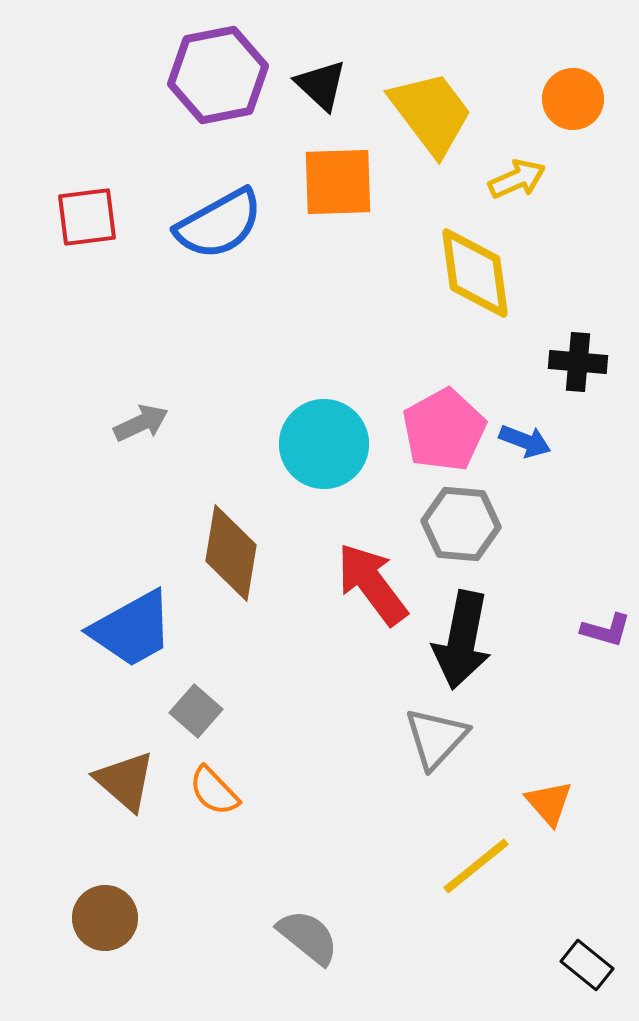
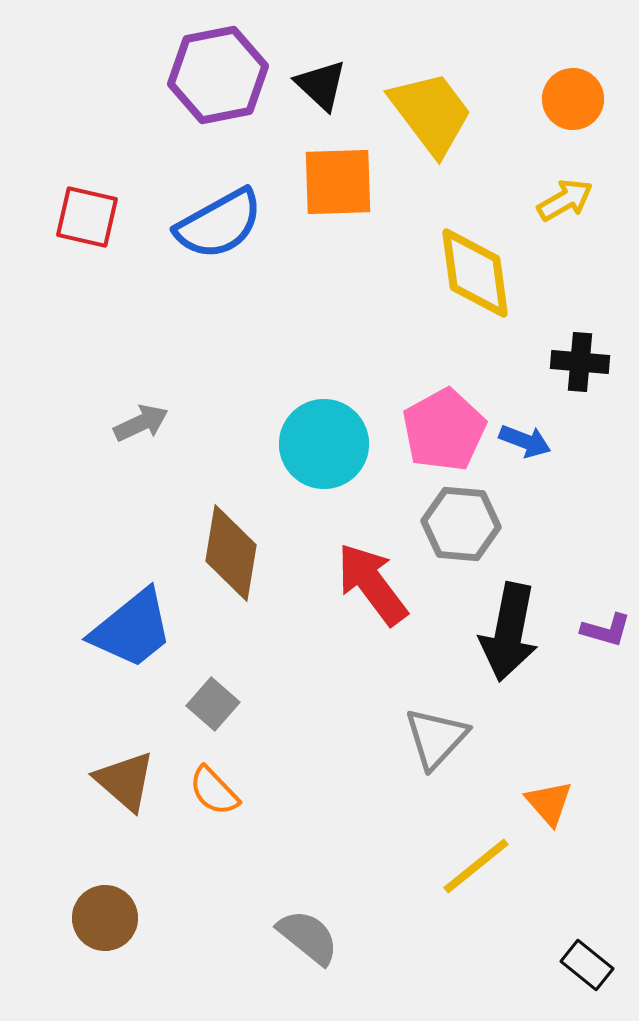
yellow arrow: moved 48 px right, 21 px down; rotated 6 degrees counterclockwise
red square: rotated 20 degrees clockwise
black cross: moved 2 px right
blue trapezoid: rotated 10 degrees counterclockwise
black arrow: moved 47 px right, 8 px up
gray square: moved 17 px right, 7 px up
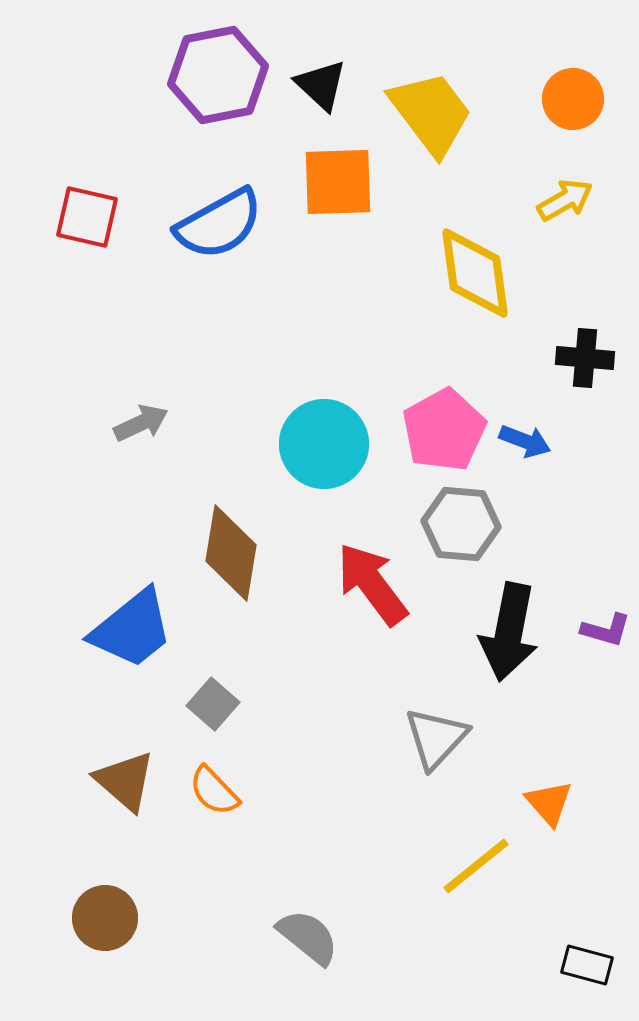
black cross: moved 5 px right, 4 px up
black rectangle: rotated 24 degrees counterclockwise
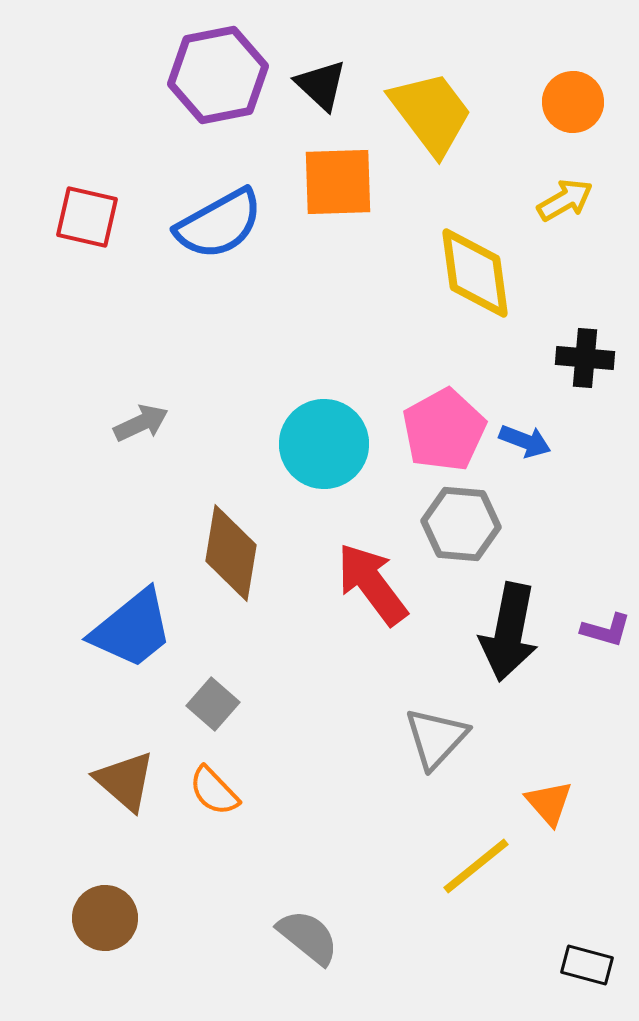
orange circle: moved 3 px down
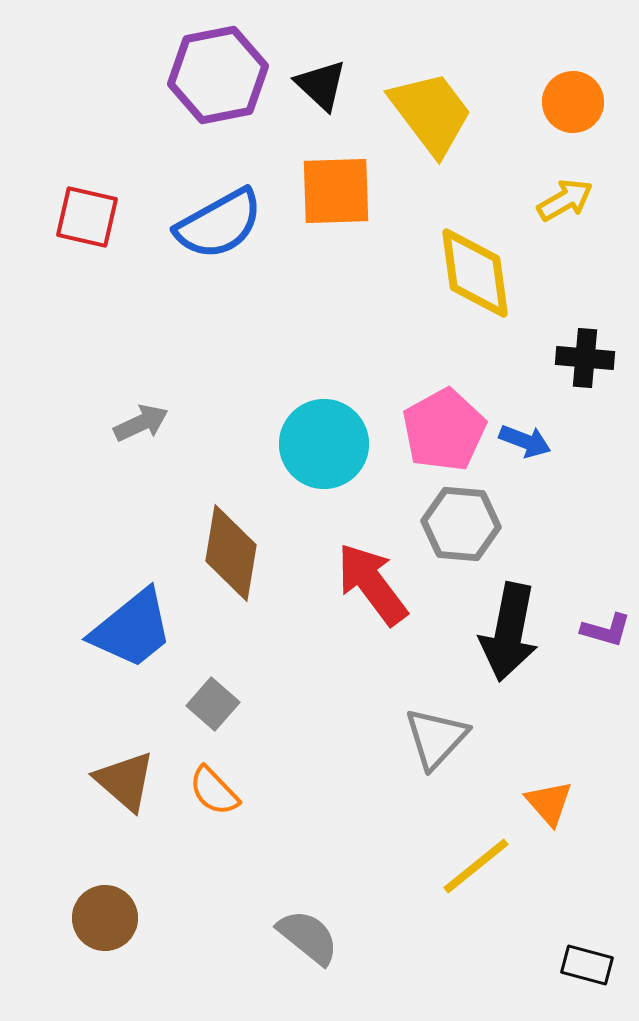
orange square: moved 2 px left, 9 px down
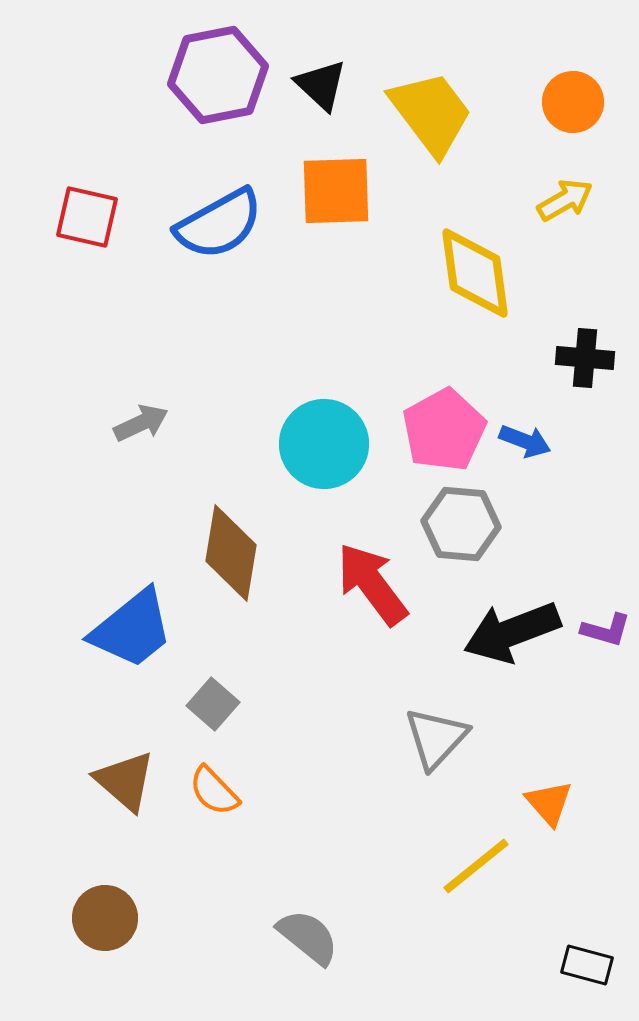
black arrow: moved 3 px right; rotated 58 degrees clockwise
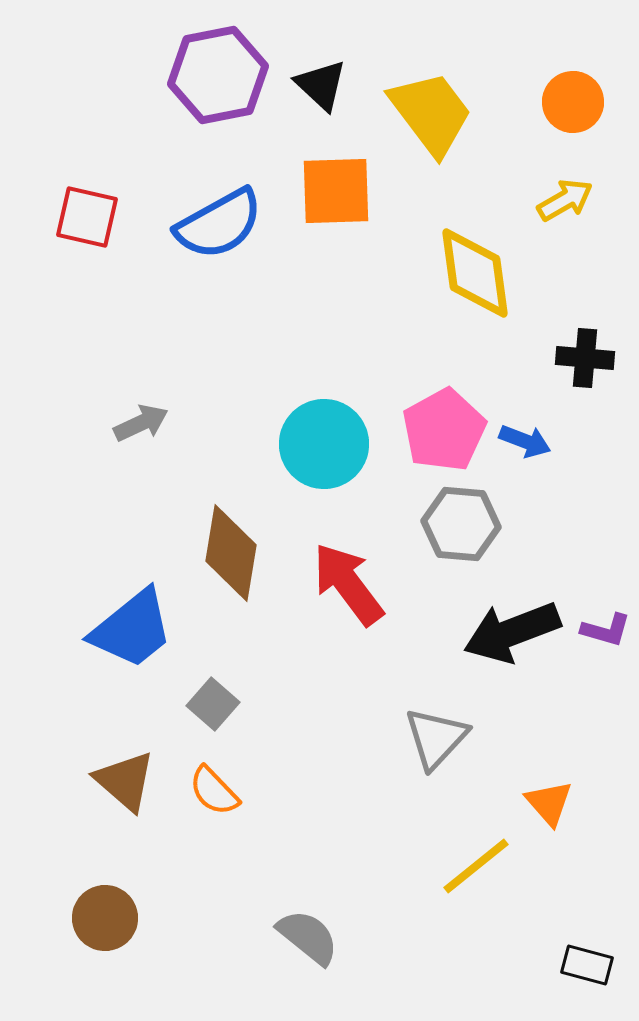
red arrow: moved 24 px left
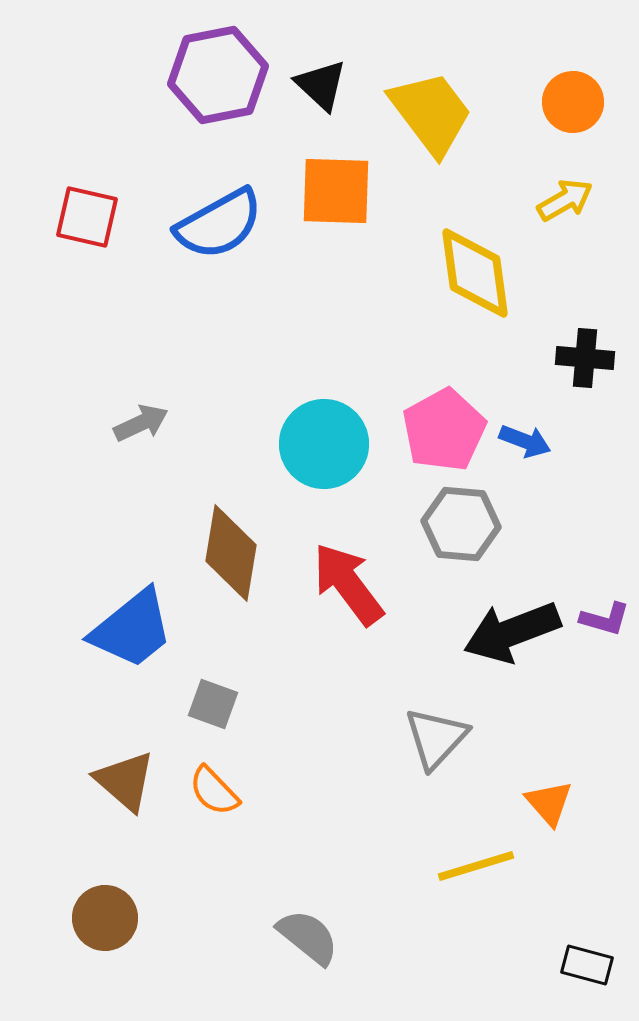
orange square: rotated 4 degrees clockwise
purple L-shape: moved 1 px left, 11 px up
gray square: rotated 21 degrees counterclockwise
yellow line: rotated 22 degrees clockwise
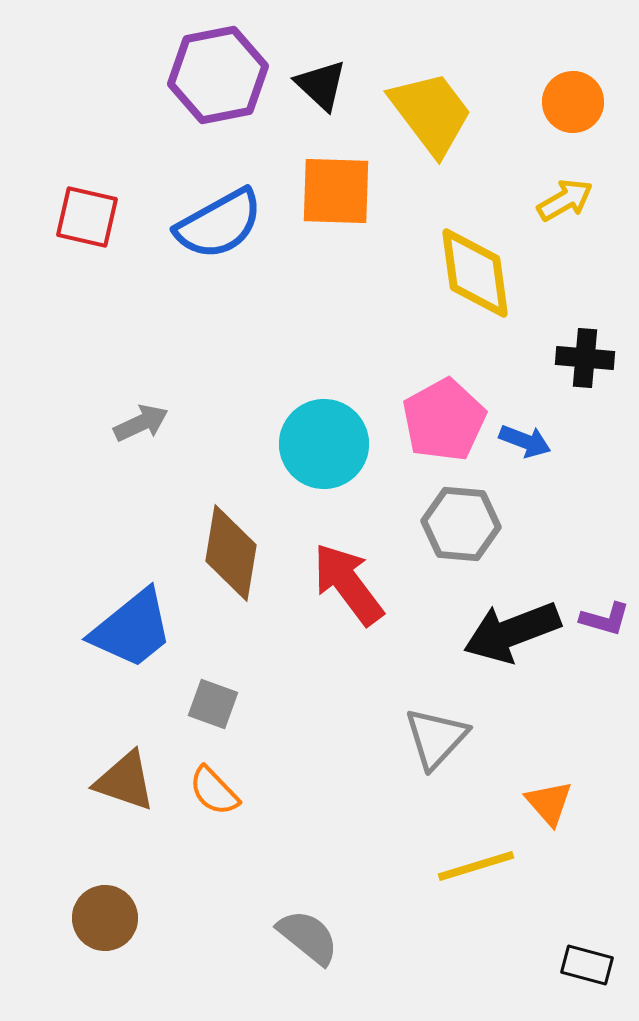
pink pentagon: moved 10 px up
brown triangle: rotated 22 degrees counterclockwise
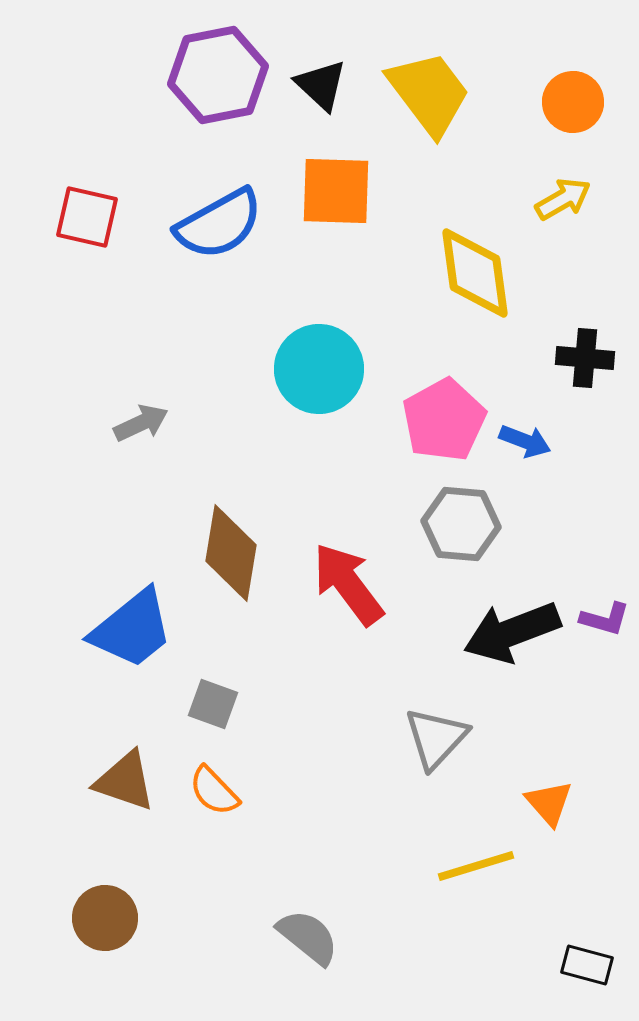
yellow trapezoid: moved 2 px left, 20 px up
yellow arrow: moved 2 px left, 1 px up
cyan circle: moved 5 px left, 75 px up
